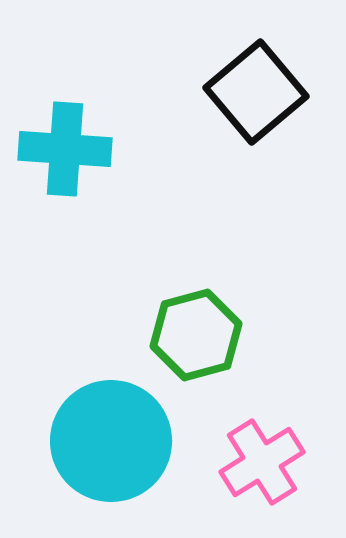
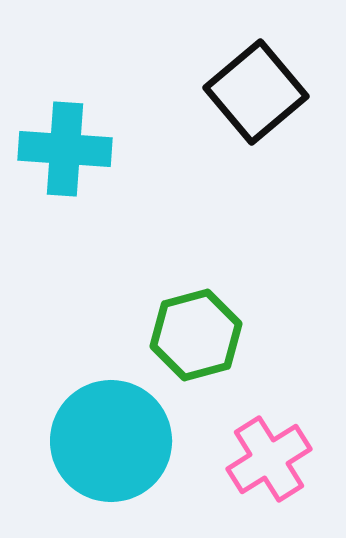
pink cross: moved 7 px right, 3 px up
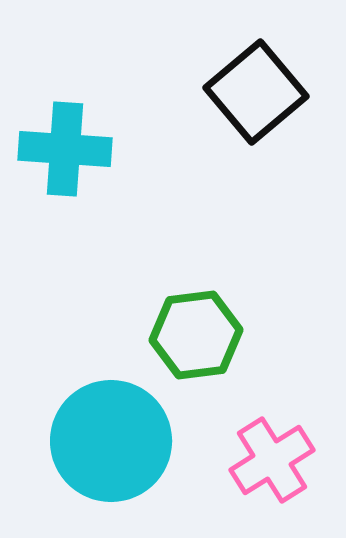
green hexagon: rotated 8 degrees clockwise
pink cross: moved 3 px right, 1 px down
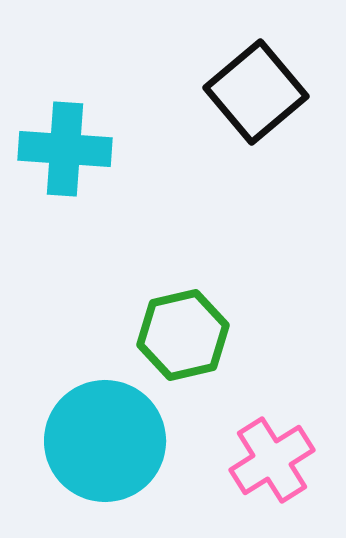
green hexagon: moved 13 px left; rotated 6 degrees counterclockwise
cyan circle: moved 6 px left
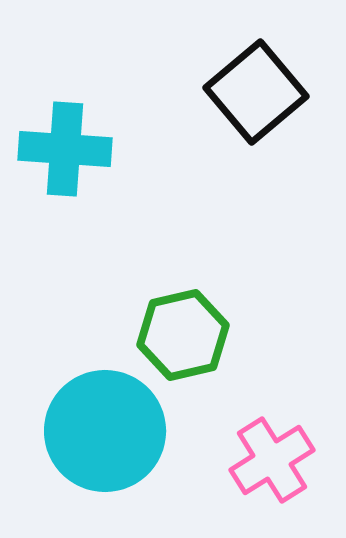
cyan circle: moved 10 px up
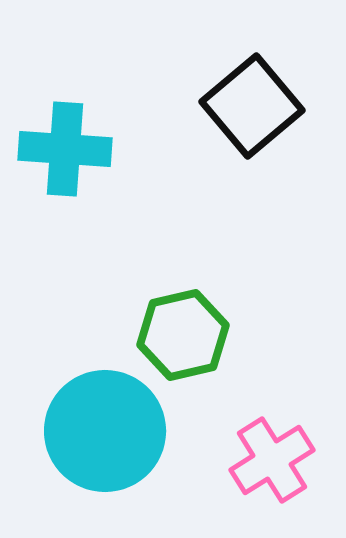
black square: moved 4 px left, 14 px down
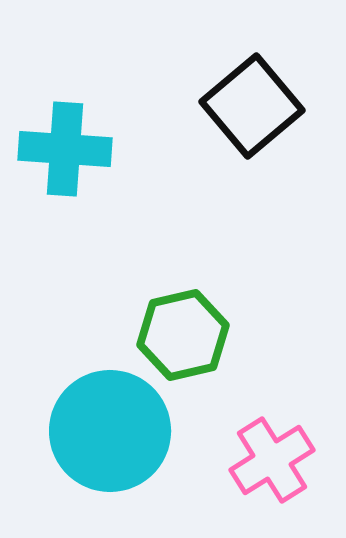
cyan circle: moved 5 px right
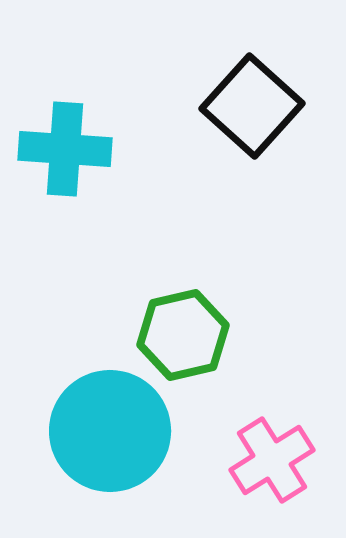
black square: rotated 8 degrees counterclockwise
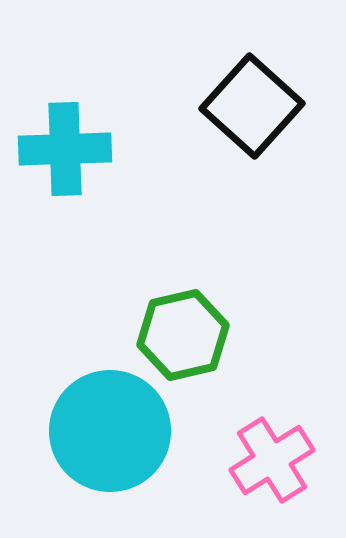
cyan cross: rotated 6 degrees counterclockwise
